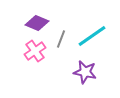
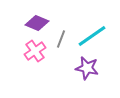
purple star: moved 2 px right, 4 px up
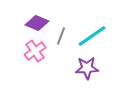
gray line: moved 3 px up
purple star: rotated 15 degrees counterclockwise
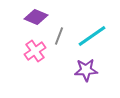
purple diamond: moved 1 px left, 6 px up
gray line: moved 2 px left
purple star: moved 1 px left, 2 px down
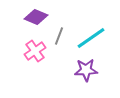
cyan line: moved 1 px left, 2 px down
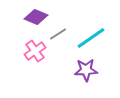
gray line: moved 1 px left, 2 px up; rotated 36 degrees clockwise
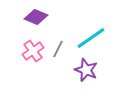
gray line: moved 15 px down; rotated 30 degrees counterclockwise
pink cross: moved 2 px left
purple star: rotated 25 degrees clockwise
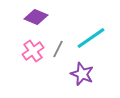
purple star: moved 4 px left, 4 px down
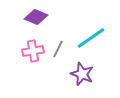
pink cross: rotated 25 degrees clockwise
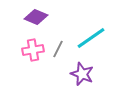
pink cross: moved 1 px up
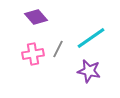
purple diamond: rotated 25 degrees clockwise
pink cross: moved 4 px down
purple star: moved 7 px right, 3 px up; rotated 10 degrees counterclockwise
